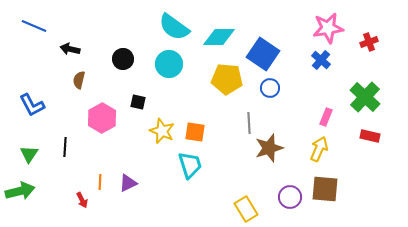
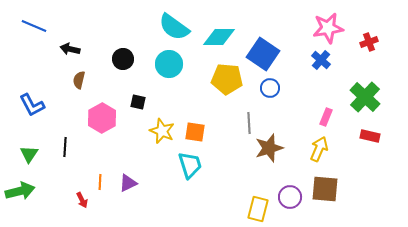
yellow rectangle: moved 12 px right; rotated 45 degrees clockwise
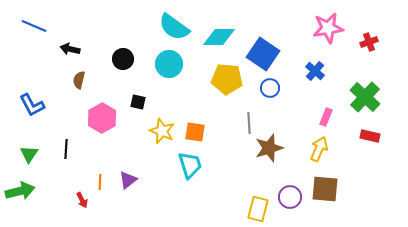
blue cross: moved 6 px left, 11 px down
black line: moved 1 px right, 2 px down
purple triangle: moved 3 px up; rotated 12 degrees counterclockwise
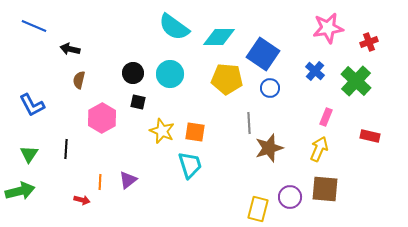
black circle: moved 10 px right, 14 px down
cyan circle: moved 1 px right, 10 px down
green cross: moved 9 px left, 16 px up
red arrow: rotated 49 degrees counterclockwise
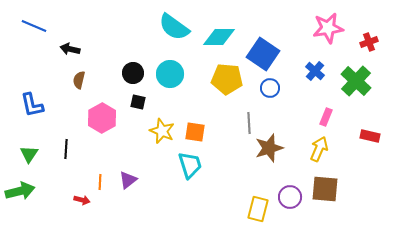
blue L-shape: rotated 16 degrees clockwise
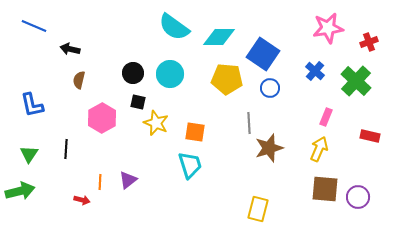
yellow star: moved 6 px left, 8 px up
purple circle: moved 68 px right
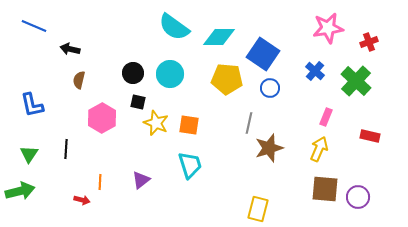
gray line: rotated 15 degrees clockwise
orange square: moved 6 px left, 7 px up
purple triangle: moved 13 px right
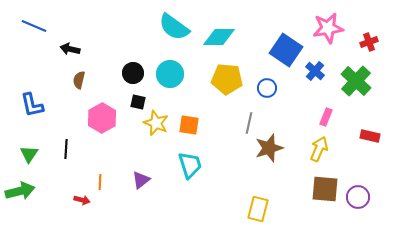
blue square: moved 23 px right, 4 px up
blue circle: moved 3 px left
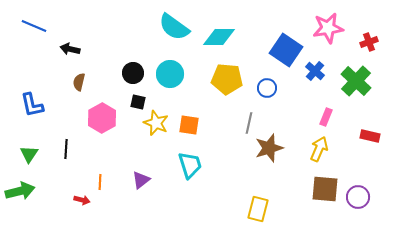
brown semicircle: moved 2 px down
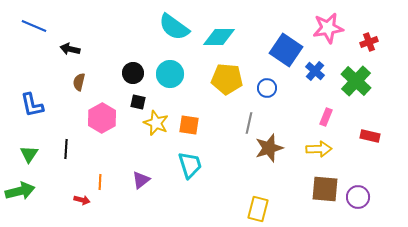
yellow arrow: rotated 65 degrees clockwise
